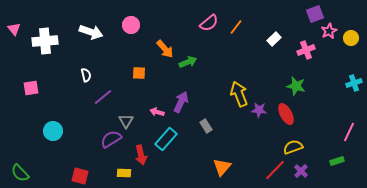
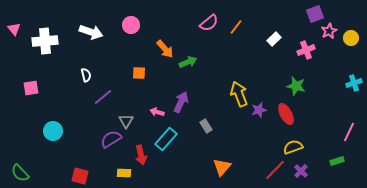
purple star: rotated 21 degrees counterclockwise
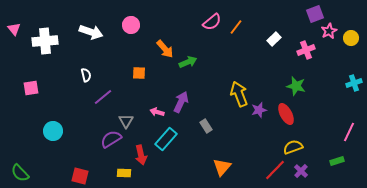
pink semicircle: moved 3 px right, 1 px up
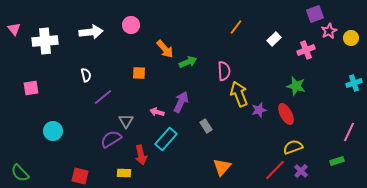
pink semicircle: moved 12 px right, 49 px down; rotated 54 degrees counterclockwise
white arrow: rotated 25 degrees counterclockwise
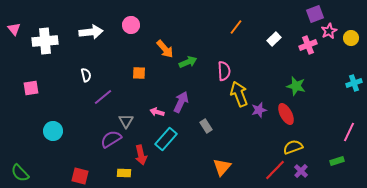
pink cross: moved 2 px right, 5 px up
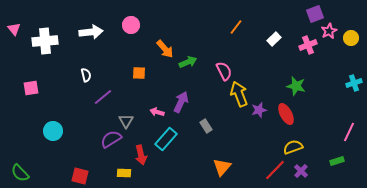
pink semicircle: rotated 24 degrees counterclockwise
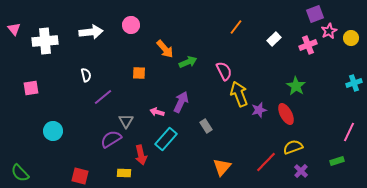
green star: rotated 18 degrees clockwise
red line: moved 9 px left, 8 px up
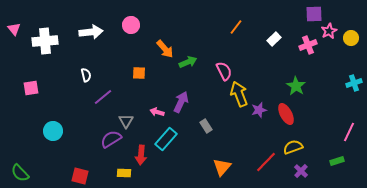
purple square: moved 1 px left; rotated 18 degrees clockwise
red arrow: rotated 18 degrees clockwise
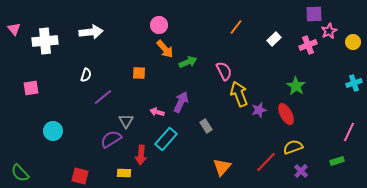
pink circle: moved 28 px right
yellow circle: moved 2 px right, 4 px down
white semicircle: rotated 32 degrees clockwise
